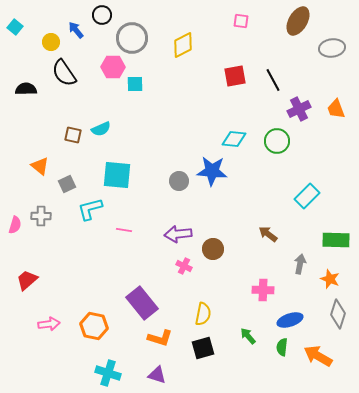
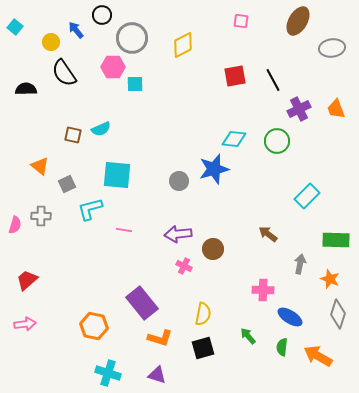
blue star at (212, 171): moved 2 px right, 2 px up; rotated 20 degrees counterclockwise
blue ellipse at (290, 320): moved 3 px up; rotated 50 degrees clockwise
pink arrow at (49, 324): moved 24 px left
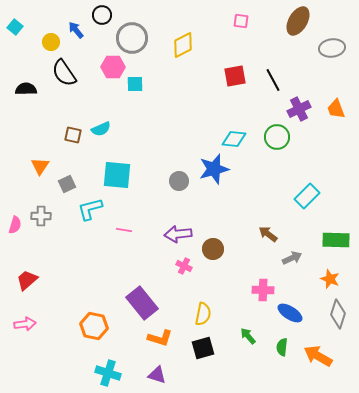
green circle at (277, 141): moved 4 px up
orange triangle at (40, 166): rotated 24 degrees clockwise
gray arrow at (300, 264): moved 8 px left, 6 px up; rotated 54 degrees clockwise
blue ellipse at (290, 317): moved 4 px up
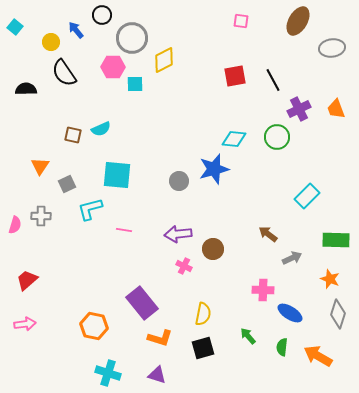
yellow diamond at (183, 45): moved 19 px left, 15 px down
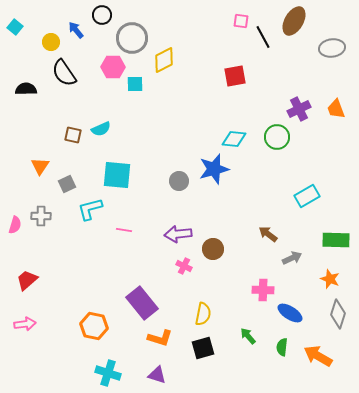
brown ellipse at (298, 21): moved 4 px left
black line at (273, 80): moved 10 px left, 43 px up
cyan rectangle at (307, 196): rotated 15 degrees clockwise
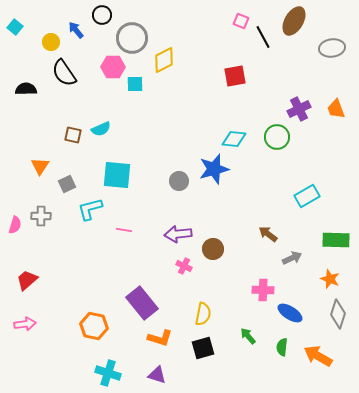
pink square at (241, 21): rotated 14 degrees clockwise
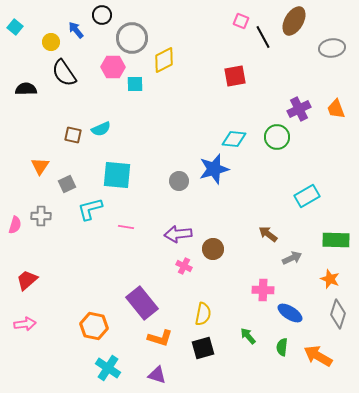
pink line at (124, 230): moved 2 px right, 3 px up
cyan cross at (108, 373): moved 5 px up; rotated 15 degrees clockwise
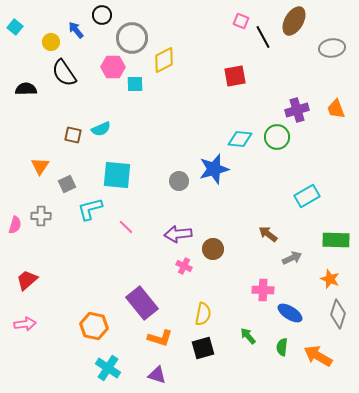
purple cross at (299, 109): moved 2 px left, 1 px down; rotated 10 degrees clockwise
cyan diamond at (234, 139): moved 6 px right
pink line at (126, 227): rotated 35 degrees clockwise
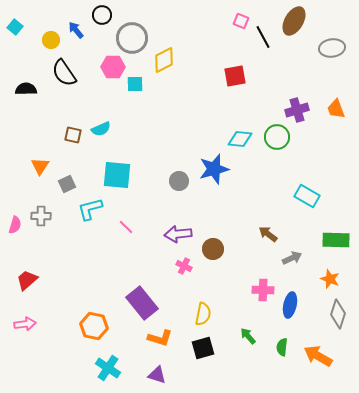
yellow circle at (51, 42): moved 2 px up
cyan rectangle at (307, 196): rotated 60 degrees clockwise
blue ellipse at (290, 313): moved 8 px up; rotated 70 degrees clockwise
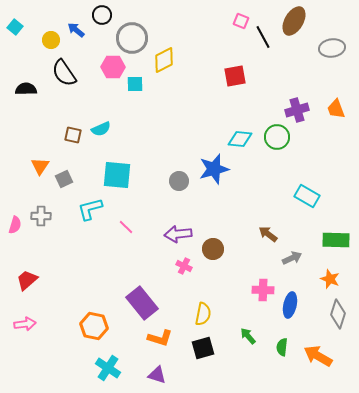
blue arrow at (76, 30): rotated 12 degrees counterclockwise
gray square at (67, 184): moved 3 px left, 5 px up
